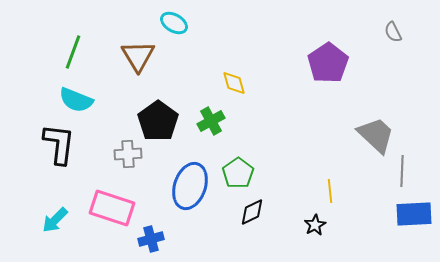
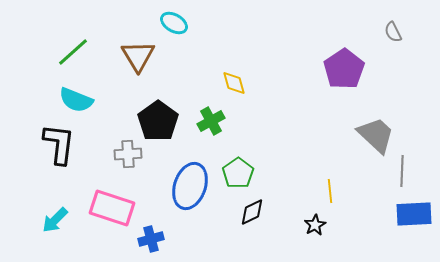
green line: rotated 28 degrees clockwise
purple pentagon: moved 16 px right, 6 px down
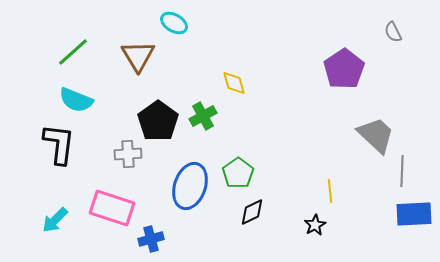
green cross: moved 8 px left, 5 px up
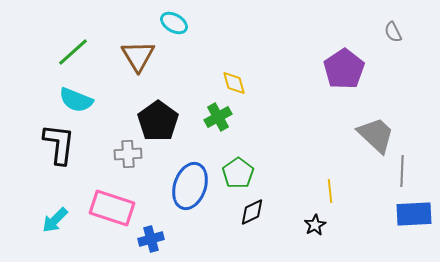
green cross: moved 15 px right, 1 px down
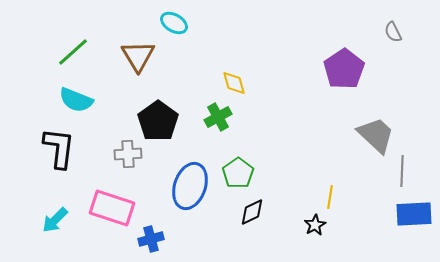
black L-shape: moved 4 px down
yellow line: moved 6 px down; rotated 15 degrees clockwise
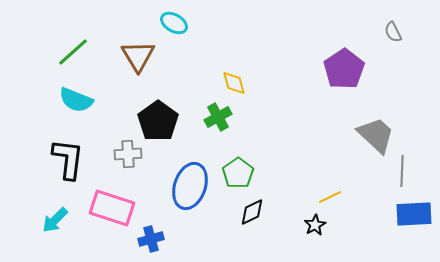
black L-shape: moved 9 px right, 11 px down
yellow line: rotated 55 degrees clockwise
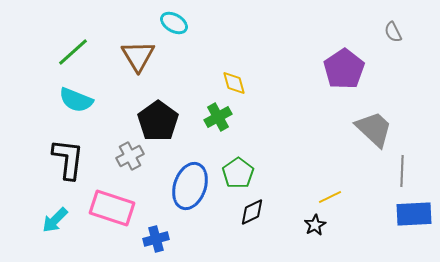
gray trapezoid: moved 2 px left, 6 px up
gray cross: moved 2 px right, 2 px down; rotated 24 degrees counterclockwise
blue cross: moved 5 px right
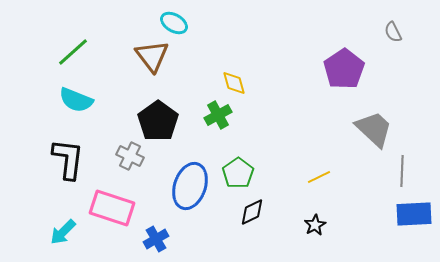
brown triangle: moved 14 px right; rotated 6 degrees counterclockwise
green cross: moved 2 px up
gray cross: rotated 36 degrees counterclockwise
yellow line: moved 11 px left, 20 px up
cyan arrow: moved 8 px right, 12 px down
blue cross: rotated 15 degrees counterclockwise
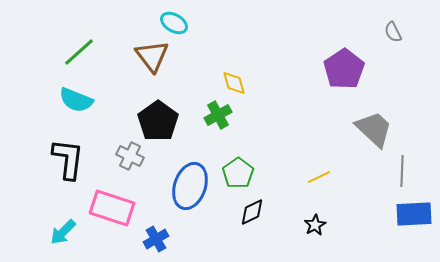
green line: moved 6 px right
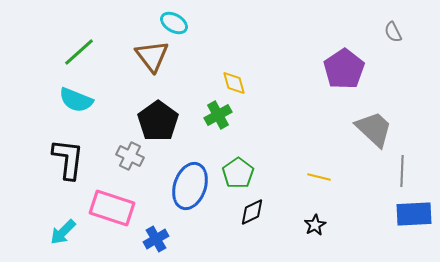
yellow line: rotated 40 degrees clockwise
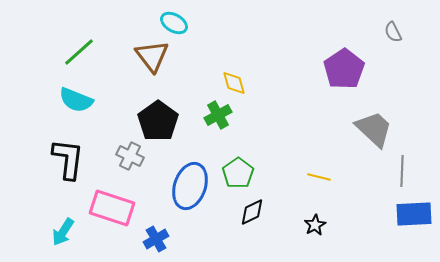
cyan arrow: rotated 12 degrees counterclockwise
